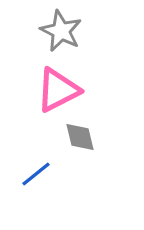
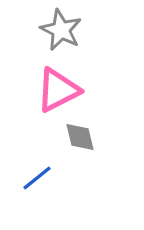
gray star: moved 1 px up
blue line: moved 1 px right, 4 px down
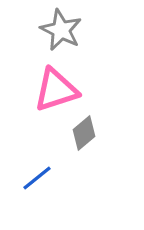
pink triangle: moved 2 px left; rotated 9 degrees clockwise
gray diamond: moved 4 px right, 4 px up; rotated 64 degrees clockwise
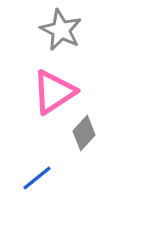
pink triangle: moved 2 px left, 2 px down; rotated 15 degrees counterclockwise
gray diamond: rotated 8 degrees counterclockwise
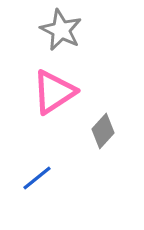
gray diamond: moved 19 px right, 2 px up
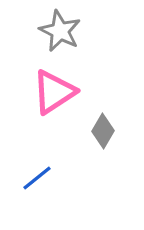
gray star: moved 1 px left, 1 px down
gray diamond: rotated 12 degrees counterclockwise
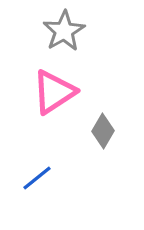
gray star: moved 4 px right; rotated 15 degrees clockwise
